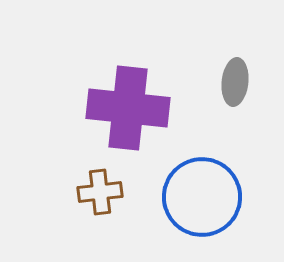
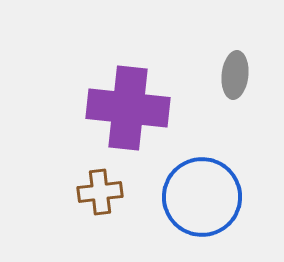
gray ellipse: moved 7 px up
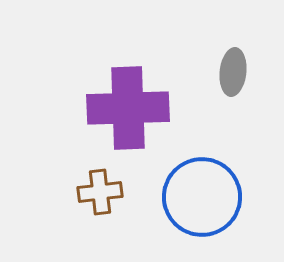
gray ellipse: moved 2 px left, 3 px up
purple cross: rotated 8 degrees counterclockwise
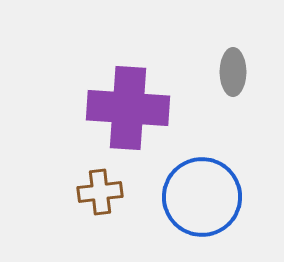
gray ellipse: rotated 6 degrees counterclockwise
purple cross: rotated 6 degrees clockwise
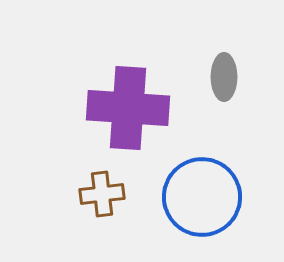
gray ellipse: moved 9 px left, 5 px down
brown cross: moved 2 px right, 2 px down
